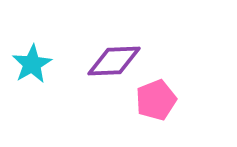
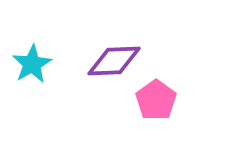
pink pentagon: rotated 15 degrees counterclockwise
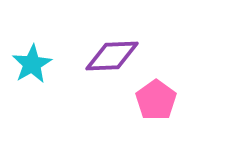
purple diamond: moved 2 px left, 5 px up
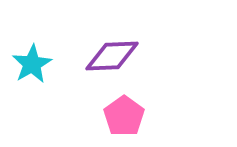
pink pentagon: moved 32 px left, 16 px down
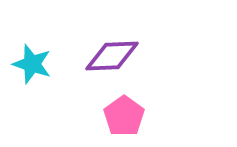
cyan star: rotated 24 degrees counterclockwise
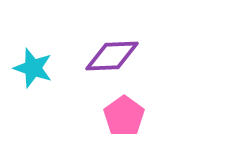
cyan star: moved 1 px right, 4 px down
